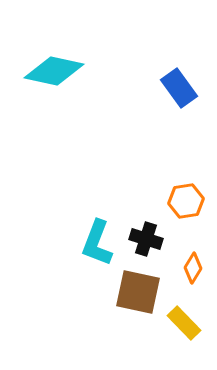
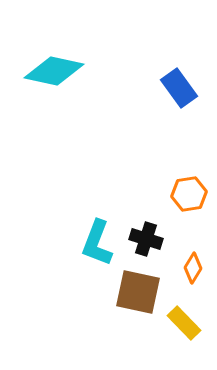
orange hexagon: moved 3 px right, 7 px up
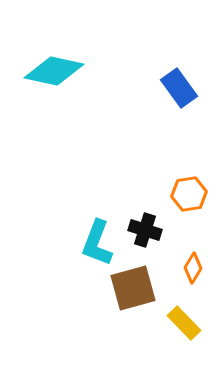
black cross: moved 1 px left, 9 px up
brown square: moved 5 px left, 4 px up; rotated 27 degrees counterclockwise
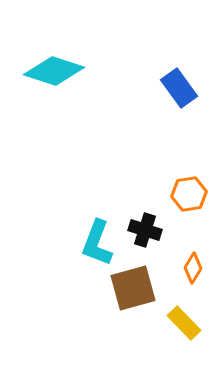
cyan diamond: rotated 6 degrees clockwise
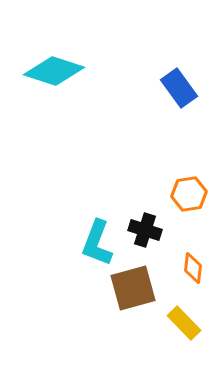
orange diamond: rotated 24 degrees counterclockwise
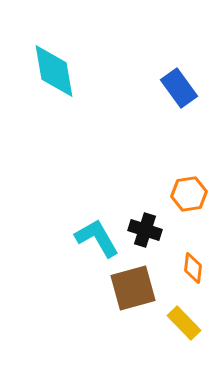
cyan diamond: rotated 62 degrees clockwise
cyan L-shape: moved 5 px up; rotated 129 degrees clockwise
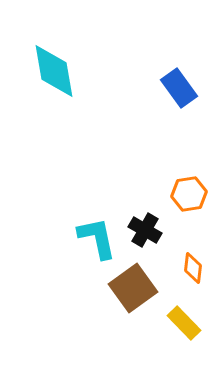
black cross: rotated 12 degrees clockwise
cyan L-shape: rotated 18 degrees clockwise
brown square: rotated 21 degrees counterclockwise
